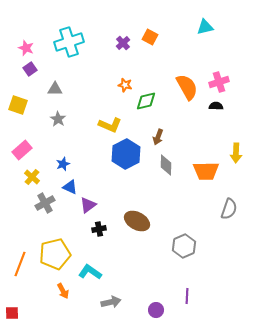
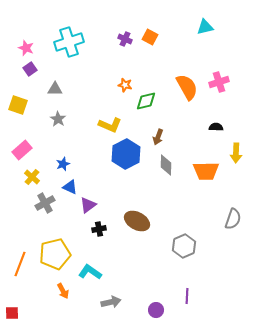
purple cross: moved 2 px right, 4 px up; rotated 24 degrees counterclockwise
black semicircle: moved 21 px down
gray semicircle: moved 4 px right, 10 px down
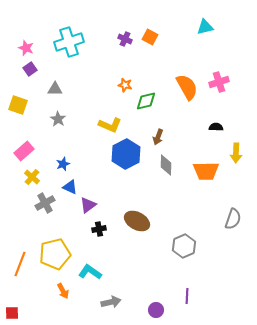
pink rectangle: moved 2 px right, 1 px down
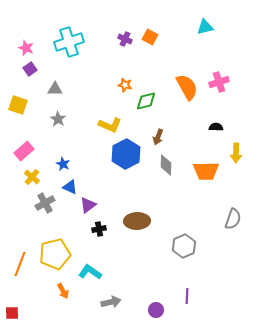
blue star: rotated 24 degrees counterclockwise
brown ellipse: rotated 30 degrees counterclockwise
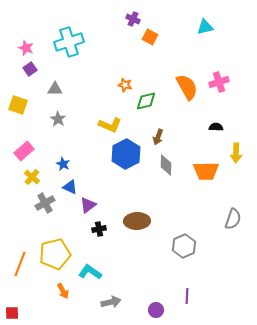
purple cross: moved 8 px right, 20 px up
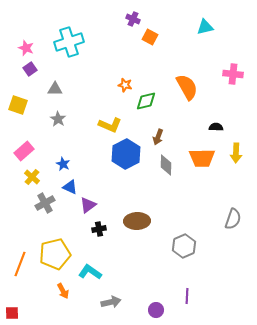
pink cross: moved 14 px right, 8 px up; rotated 24 degrees clockwise
orange trapezoid: moved 4 px left, 13 px up
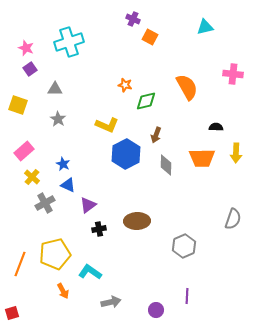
yellow L-shape: moved 3 px left
brown arrow: moved 2 px left, 2 px up
blue triangle: moved 2 px left, 2 px up
red square: rotated 16 degrees counterclockwise
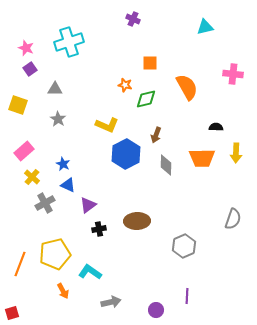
orange square: moved 26 px down; rotated 28 degrees counterclockwise
green diamond: moved 2 px up
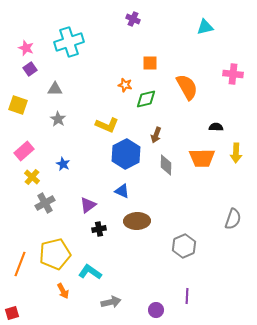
blue triangle: moved 54 px right, 6 px down
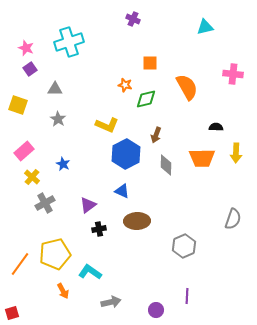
orange line: rotated 15 degrees clockwise
